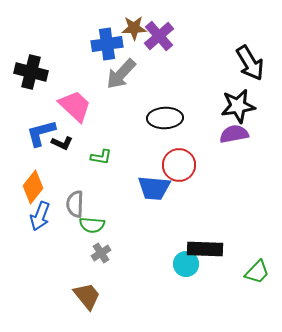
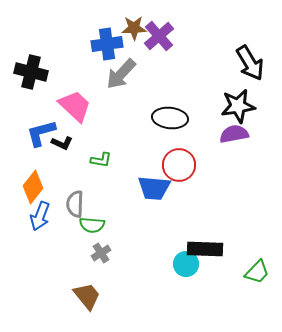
black ellipse: moved 5 px right; rotated 8 degrees clockwise
green L-shape: moved 3 px down
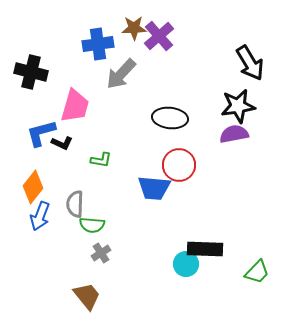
blue cross: moved 9 px left
pink trapezoid: rotated 63 degrees clockwise
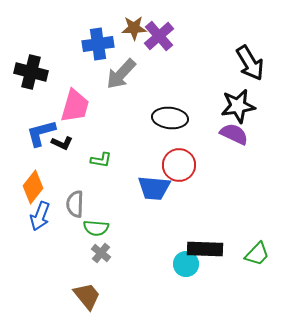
purple semicircle: rotated 36 degrees clockwise
green semicircle: moved 4 px right, 3 px down
gray cross: rotated 18 degrees counterclockwise
green trapezoid: moved 18 px up
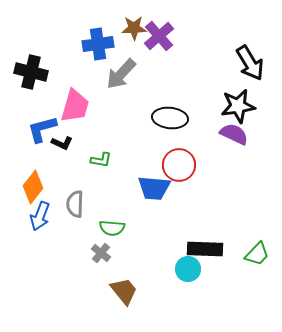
blue L-shape: moved 1 px right, 4 px up
green semicircle: moved 16 px right
cyan circle: moved 2 px right, 5 px down
brown trapezoid: moved 37 px right, 5 px up
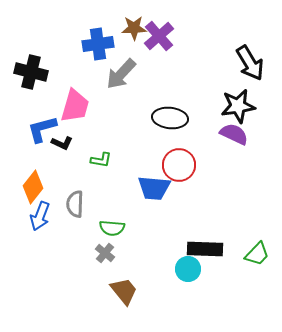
gray cross: moved 4 px right
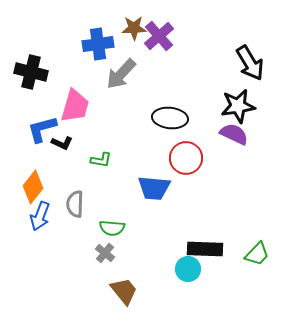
red circle: moved 7 px right, 7 px up
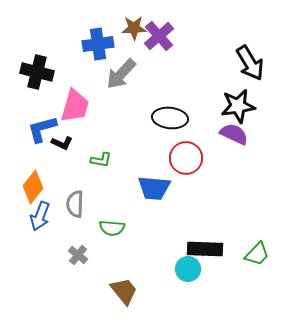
black cross: moved 6 px right
gray cross: moved 27 px left, 2 px down
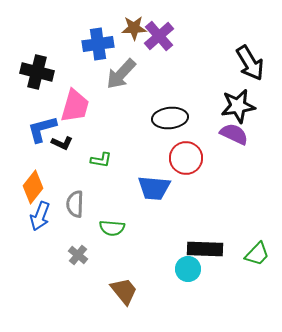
black ellipse: rotated 12 degrees counterclockwise
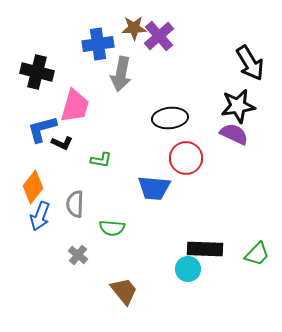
gray arrow: rotated 32 degrees counterclockwise
